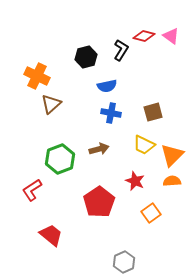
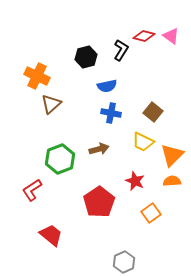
brown square: rotated 36 degrees counterclockwise
yellow trapezoid: moved 1 px left, 3 px up
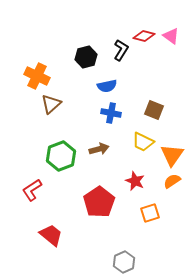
brown square: moved 1 px right, 2 px up; rotated 18 degrees counterclockwise
orange triangle: rotated 10 degrees counterclockwise
green hexagon: moved 1 px right, 3 px up
orange semicircle: rotated 30 degrees counterclockwise
orange square: moved 1 px left; rotated 18 degrees clockwise
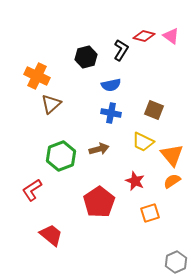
blue semicircle: moved 4 px right, 1 px up
orange triangle: rotated 15 degrees counterclockwise
gray hexagon: moved 52 px right
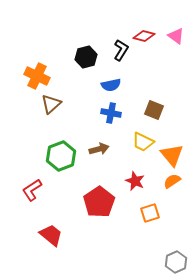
pink triangle: moved 5 px right
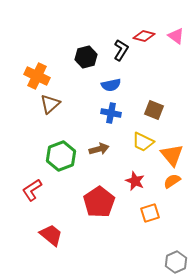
brown triangle: moved 1 px left
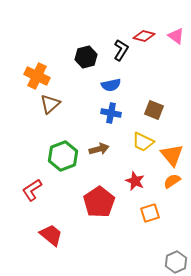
green hexagon: moved 2 px right
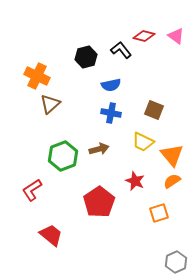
black L-shape: rotated 70 degrees counterclockwise
orange square: moved 9 px right
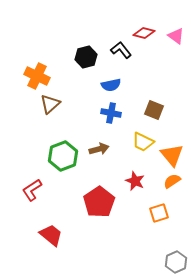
red diamond: moved 3 px up
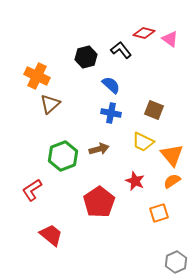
pink triangle: moved 6 px left, 3 px down
blue semicircle: rotated 126 degrees counterclockwise
